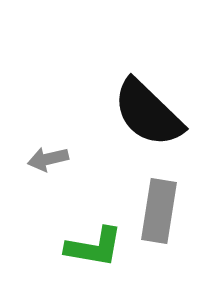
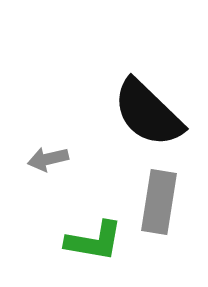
gray rectangle: moved 9 px up
green L-shape: moved 6 px up
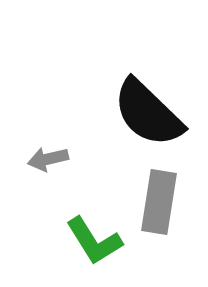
green L-shape: rotated 48 degrees clockwise
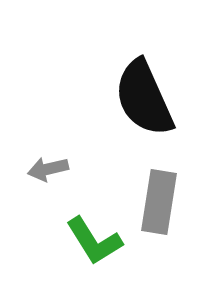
black semicircle: moved 4 px left, 15 px up; rotated 22 degrees clockwise
gray arrow: moved 10 px down
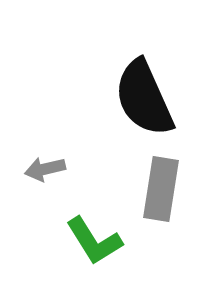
gray arrow: moved 3 px left
gray rectangle: moved 2 px right, 13 px up
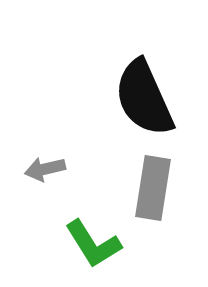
gray rectangle: moved 8 px left, 1 px up
green L-shape: moved 1 px left, 3 px down
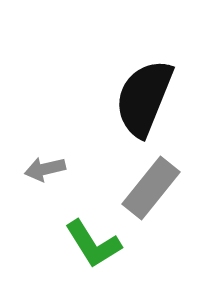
black semicircle: rotated 46 degrees clockwise
gray rectangle: moved 2 px left; rotated 30 degrees clockwise
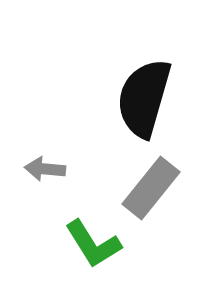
black semicircle: rotated 6 degrees counterclockwise
gray arrow: rotated 18 degrees clockwise
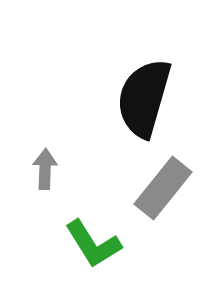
gray arrow: rotated 87 degrees clockwise
gray rectangle: moved 12 px right
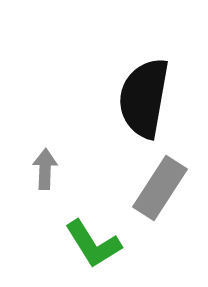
black semicircle: rotated 6 degrees counterclockwise
gray rectangle: moved 3 px left; rotated 6 degrees counterclockwise
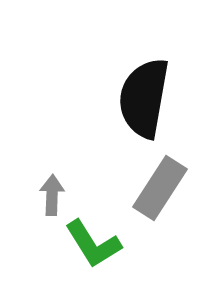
gray arrow: moved 7 px right, 26 px down
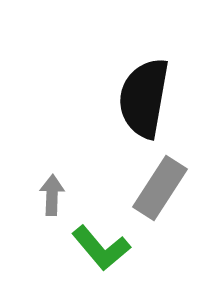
green L-shape: moved 8 px right, 4 px down; rotated 8 degrees counterclockwise
